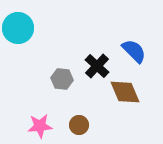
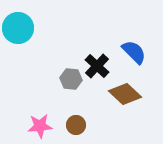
blue semicircle: moved 1 px down
gray hexagon: moved 9 px right
brown diamond: moved 2 px down; rotated 24 degrees counterclockwise
brown circle: moved 3 px left
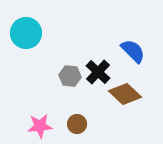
cyan circle: moved 8 px right, 5 px down
blue semicircle: moved 1 px left, 1 px up
black cross: moved 1 px right, 6 px down
gray hexagon: moved 1 px left, 3 px up
brown circle: moved 1 px right, 1 px up
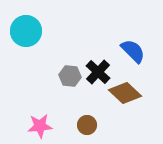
cyan circle: moved 2 px up
brown diamond: moved 1 px up
brown circle: moved 10 px right, 1 px down
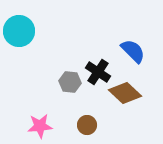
cyan circle: moved 7 px left
black cross: rotated 10 degrees counterclockwise
gray hexagon: moved 6 px down
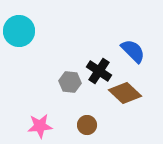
black cross: moved 1 px right, 1 px up
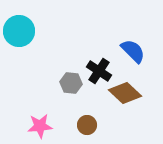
gray hexagon: moved 1 px right, 1 px down
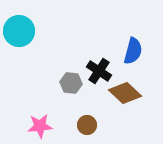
blue semicircle: rotated 60 degrees clockwise
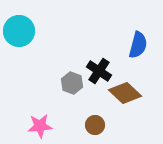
blue semicircle: moved 5 px right, 6 px up
gray hexagon: moved 1 px right; rotated 15 degrees clockwise
brown circle: moved 8 px right
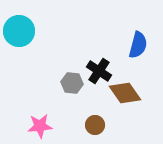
gray hexagon: rotated 15 degrees counterclockwise
brown diamond: rotated 12 degrees clockwise
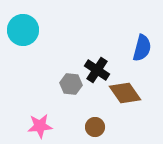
cyan circle: moved 4 px right, 1 px up
blue semicircle: moved 4 px right, 3 px down
black cross: moved 2 px left, 1 px up
gray hexagon: moved 1 px left, 1 px down
brown circle: moved 2 px down
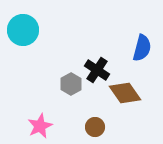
gray hexagon: rotated 25 degrees clockwise
pink star: rotated 20 degrees counterclockwise
